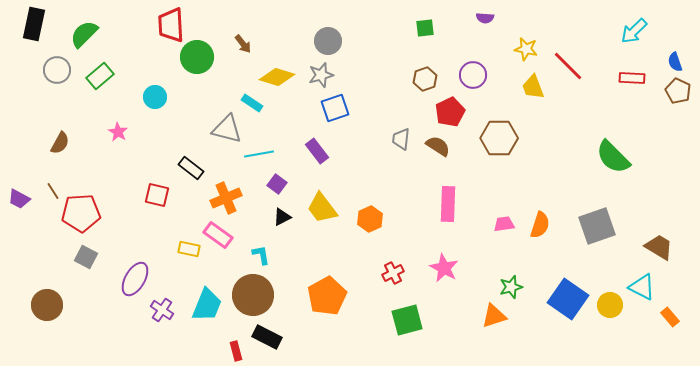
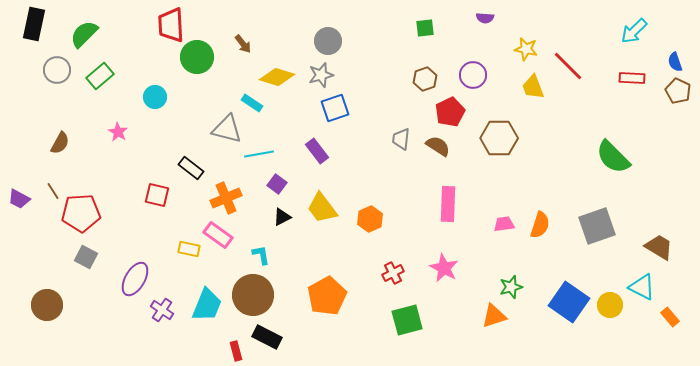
blue square at (568, 299): moved 1 px right, 3 px down
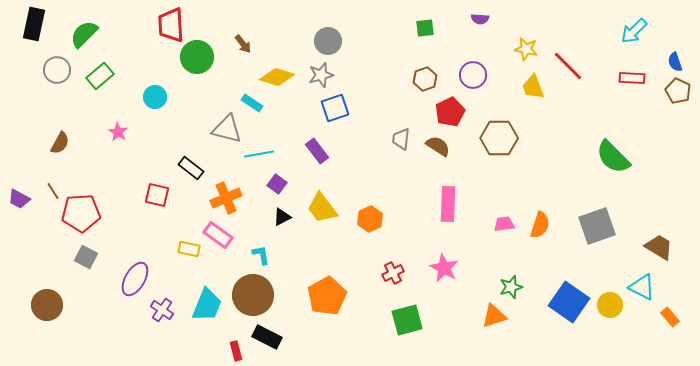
purple semicircle at (485, 18): moved 5 px left, 1 px down
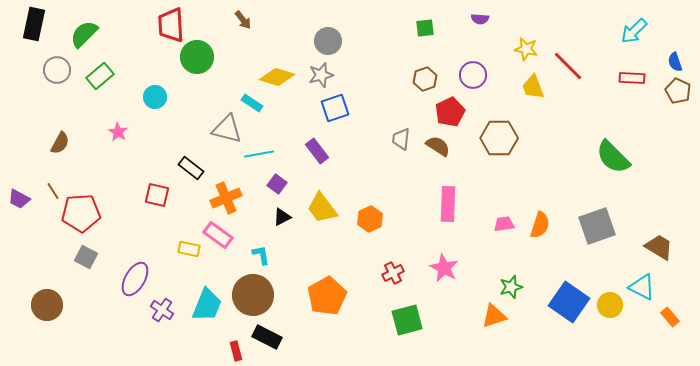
brown arrow at (243, 44): moved 24 px up
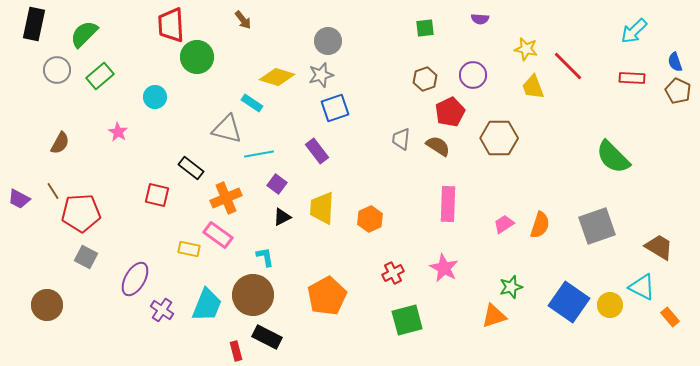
yellow trapezoid at (322, 208): rotated 40 degrees clockwise
pink trapezoid at (504, 224): rotated 25 degrees counterclockwise
cyan L-shape at (261, 255): moved 4 px right, 2 px down
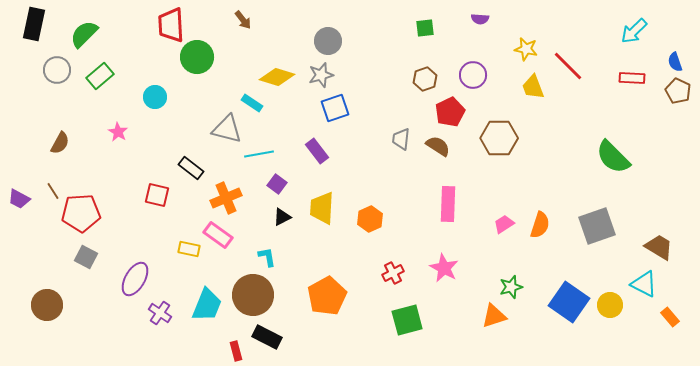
cyan L-shape at (265, 257): moved 2 px right
cyan triangle at (642, 287): moved 2 px right, 3 px up
purple cross at (162, 310): moved 2 px left, 3 px down
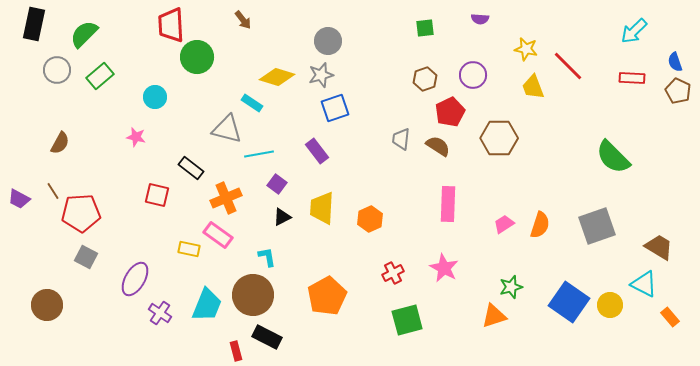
pink star at (118, 132): moved 18 px right, 5 px down; rotated 18 degrees counterclockwise
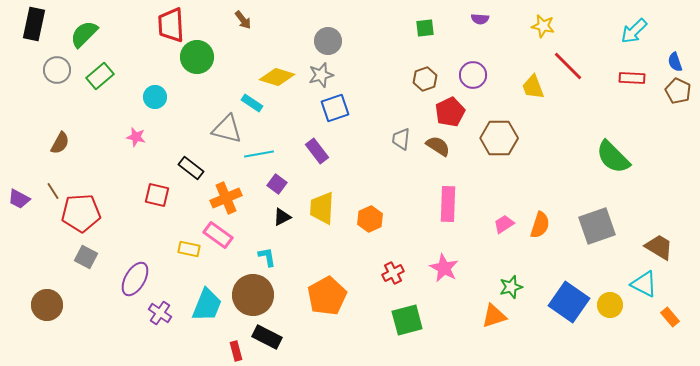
yellow star at (526, 49): moved 17 px right, 23 px up
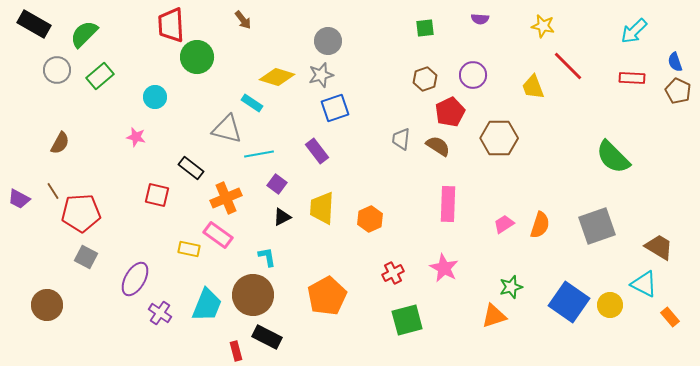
black rectangle at (34, 24): rotated 72 degrees counterclockwise
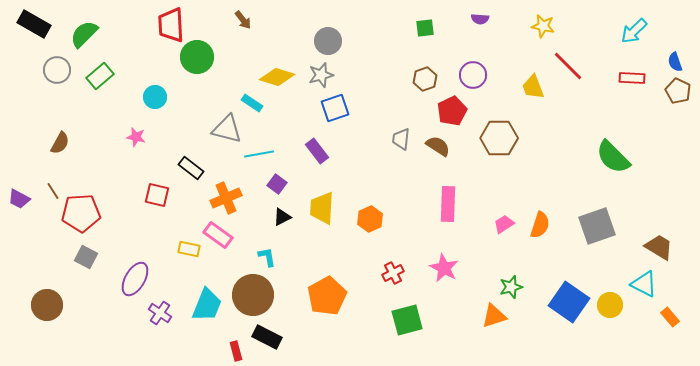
red pentagon at (450, 112): moved 2 px right, 1 px up
